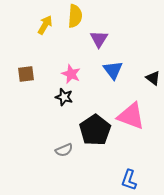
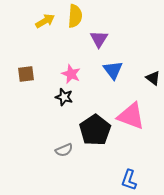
yellow arrow: moved 4 px up; rotated 30 degrees clockwise
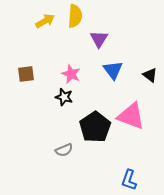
black triangle: moved 3 px left, 3 px up
black pentagon: moved 3 px up
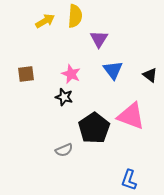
black pentagon: moved 1 px left, 1 px down
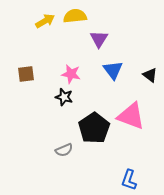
yellow semicircle: rotated 100 degrees counterclockwise
pink star: rotated 12 degrees counterclockwise
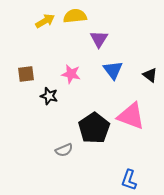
black star: moved 15 px left, 1 px up
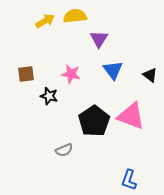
black pentagon: moved 7 px up
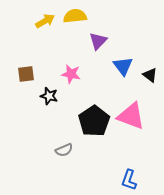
purple triangle: moved 1 px left, 2 px down; rotated 12 degrees clockwise
blue triangle: moved 10 px right, 4 px up
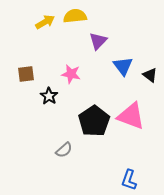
yellow arrow: moved 1 px down
black star: rotated 18 degrees clockwise
gray semicircle: rotated 18 degrees counterclockwise
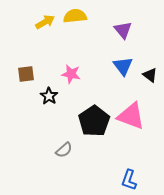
purple triangle: moved 25 px right, 11 px up; rotated 24 degrees counterclockwise
